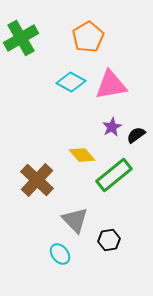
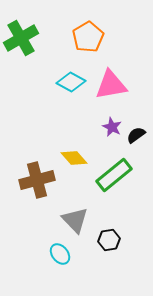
purple star: rotated 18 degrees counterclockwise
yellow diamond: moved 8 px left, 3 px down
brown cross: rotated 32 degrees clockwise
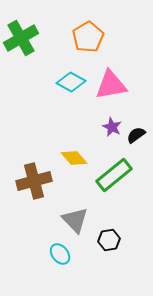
brown cross: moved 3 px left, 1 px down
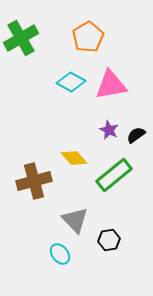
purple star: moved 3 px left, 3 px down
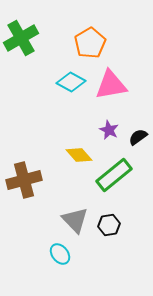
orange pentagon: moved 2 px right, 6 px down
black semicircle: moved 2 px right, 2 px down
yellow diamond: moved 5 px right, 3 px up
brown cross: moved 10 px left, 1 px up
black hexagon: moved 15 px up
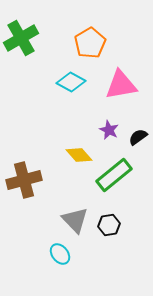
pink triangle: moved 10 px right
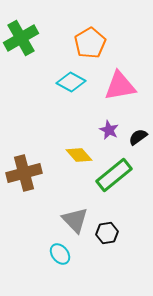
pink triangle: moved 1 px left, 1 px down
brown cross: moved 7 px up
black hexagon: moved 2 px left, 8 px down
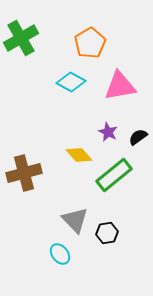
purple star: moved 1 px left, 2 px down
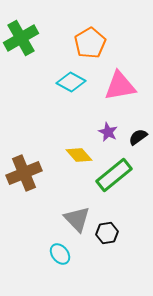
brown cross: rotated 8 degrees counterclockwise
gray triangle: moved 2 px right, 1 px up
